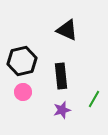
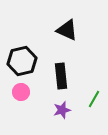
pink circle: moved 2 px left
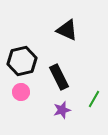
black rectangle: moved 2 px left, 1 px down; rotated 20 degrees counterclockwise
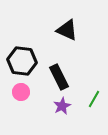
black hexagon: rotated 20 degrees clockwise
purple star: moved 4 px up; rotated 12 degrees counterclockwise
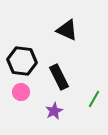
purple star: moved 8 px left, 5 px down
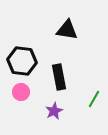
black triangle: rotated 15 degrees counterclockwise
black rectangle: rotated 15 degrees clockwise
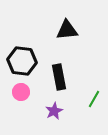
black triangle: rotated 15 degrees counterclockwise
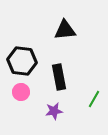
black triangle: moved 2 px left
purple star: rotated 18 degrees clockwise
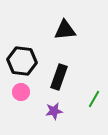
black rectangle: rotated 30 degrees clockwise
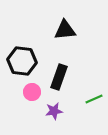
pink circle: moved 11 px right
green line: rotated 36 degrees clockwise
